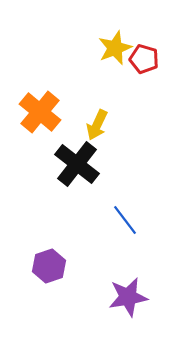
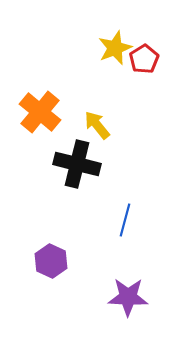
red pentagon: rotated 24 degrees clockwise
yellow arrow: rotated 116 degrees clockwise
black cross: rotated 24 degrees counterclockwise
blue line: rotated 52 degrees clockwise
purple hexagon: moved 2 px right, 5 px up; rotated 16 degrees counterclockwise
purple star: rotated 12 degrees clockwise
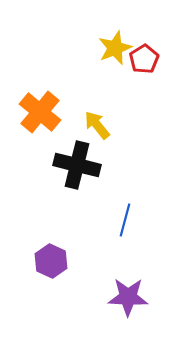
black cross: moved 1 px down
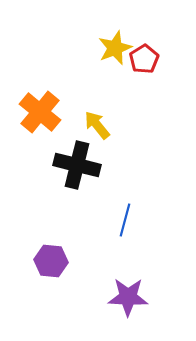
purple hexagon: rotated 20 degrees counterclockwise
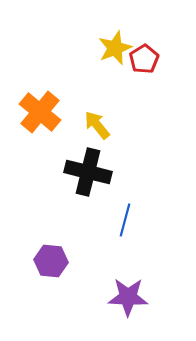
black cross: moved 11 px right, 7 px down
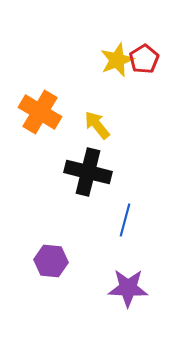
yellow star: moved 2 px right, 12 px down
orange cross: rotated 9 degrees counterclockwise
purple star: moved 9 px up
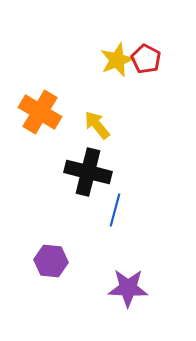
red pentagon: moved 2 px right; rotated 12 degrees counterclockwise
blue line: moved 10 px left, 10 px up
